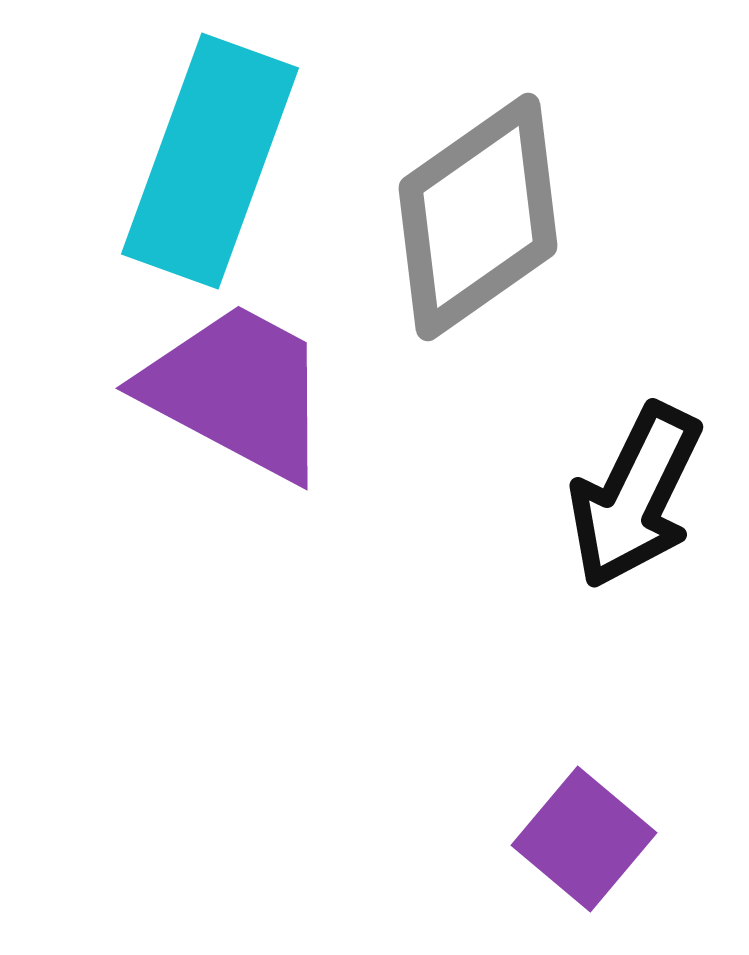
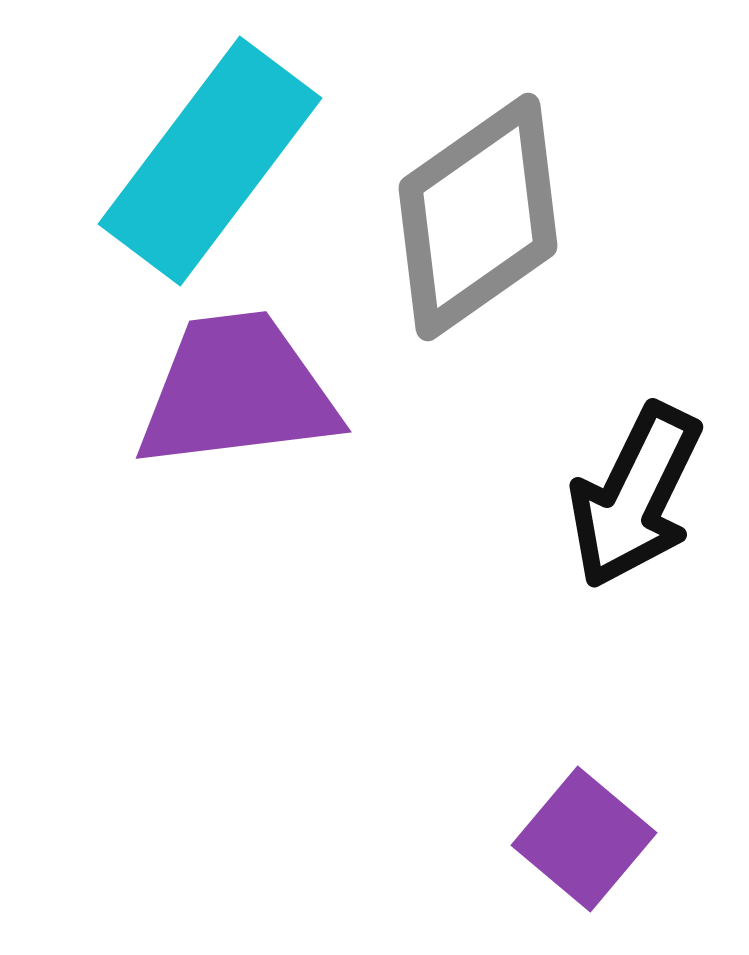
cyan rectangle: rotated 17 degrees clockwise
purple trapezoid: rotated 35 degrees counterclockwise
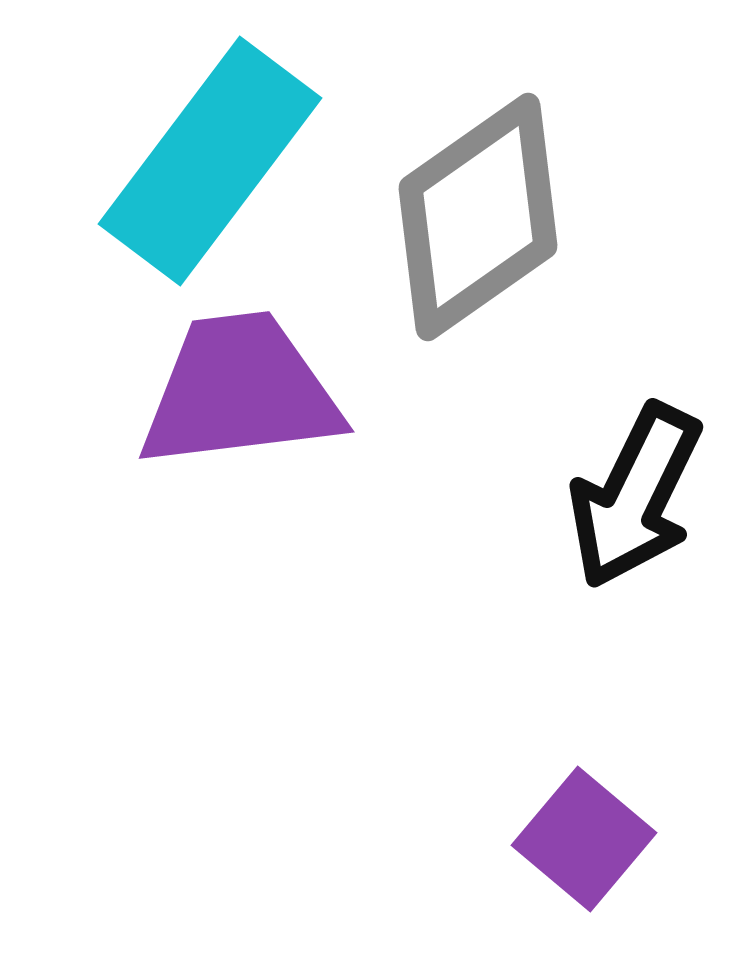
purple trapezoid: moved 3 px right
